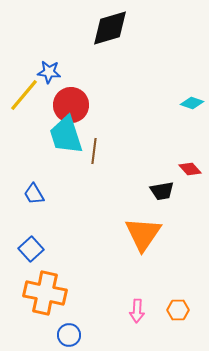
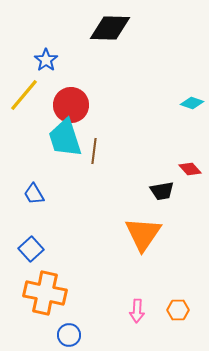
black diamond: rotated 18 degrees clockwise
blue star: moved 3 px left, 12 px up; rotated 30 degrees clockwise
cyan trapezoid: moved 1 px left, 3 px down
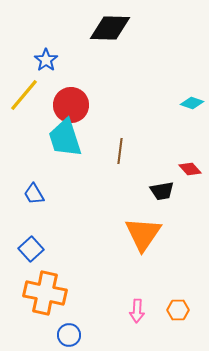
brown line: moved 26 px right
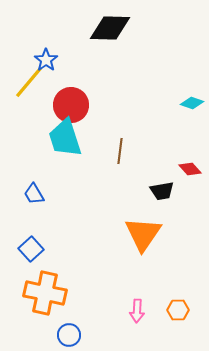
yellow line: moved 5 px right, 13 px up
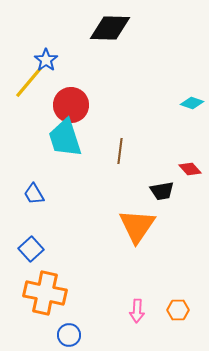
orange triangle: moved 6 px left, 8 px up
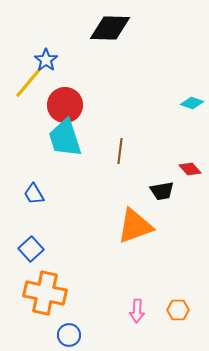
red circle: moved 6 px left
orange triangle: moved 2 px left; rotated 36 degrees clockwise
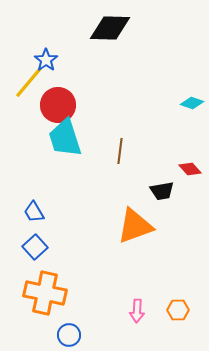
red circle: moved 7 px left
blue trapezoid: moved 18 px down
blue square: moved 4 px right, 2 px up
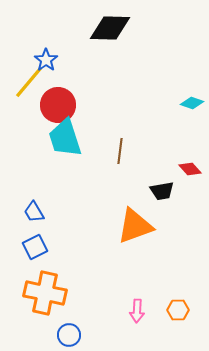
blue square: rotated 15 degrees clockwise
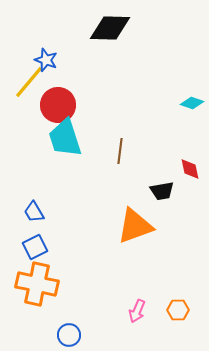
blue star: rotated 15 degrees counterclockwise
red diamond: rotated 30 degrees clockwise
orange cross: moved 8 px left, 9 px up
pink arrow: rotated 20 degrees clockwise
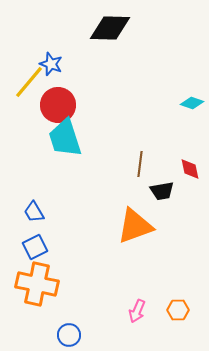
blue star: moved 5 px right, 4 px down
brown line: moved 20 px right, 13 px down
